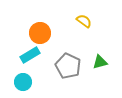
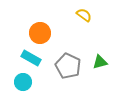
yellow semicircle: moved 6 px up
cyan rectangle: moved 1 px right, 3 px down; rotated 60 degrees clockwise
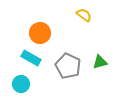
cyan circle: moved 2 px left, 2 px down
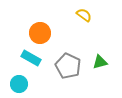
cyan circle: moved 2 px left
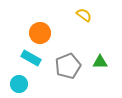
green triangle: rotated 14 degrees clockwise
gray pentagon: rotated 25 degrees clockwise
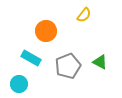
yellow semicircle: rotated 91 degrees clockwise
orange circle: moved 6 px right, 2 px up
green triangle: rotated 28 degrees clockwise
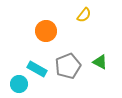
cyan rectangle: moved 6 px right, 11 px down
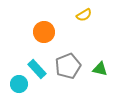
yellow semicircle: rotated 21 degrees clockwise
orange circle: moved 2 px left, 1 px down
green triangle: moved 7 px down; rotated 14 degrees counterclockwise
cyan rectangle: rotated 18 degrees clockwise
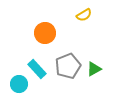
orange circle: moved 1 px right, 1 px down
green triangle: moved 6 px left; rotated 42 degrees counterclockwise
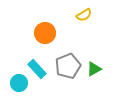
cyan circle: moved 1 px up
